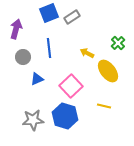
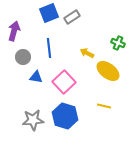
purple arrow: moved 2 px left, 2 px down
green cross: rotated 24 degrees counterclockwise
yellow ellipse: rotated 15 degrees counterclockwise
blue triangle: moved 1 px left, 2 px up; rotated 32 degrees clockwise
pink square: moved 7 px left, 4 px up
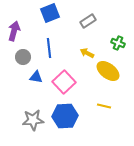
blue square: moved 1 px right
gray rectangle: moved 16 px right, 4 px down
blue hexagon: rotated 20 degrees counterclockwise
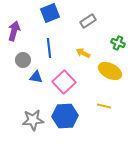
yellow arrow: moved 4 px left
gray circle: moved 3 px down
yellow ellipse: moved 2 px right; rotated 10 degrees counterclockwise
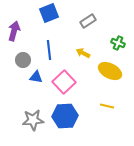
blue square: moved 1 px left
blue line: moved 2 px down
yellow line: moved 3 px right
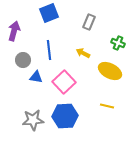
gray rectangle: moved 1 px right, 1 px down; rotated 35 degrees counterclockwise
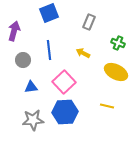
yellow ellipse: moved 6 px right, 1 px down
blue triangle: moved 5 px left, 10 px down; rotated 16 degrees counterclockwise
blue hexagon: moved 4 px up
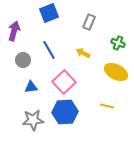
blue line: rotated 24 degrees counterclockwise
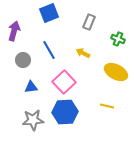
green cross: moved 4 px up
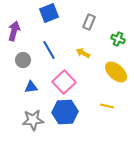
yellow ellipse: rotated 15 degrees clockwise
